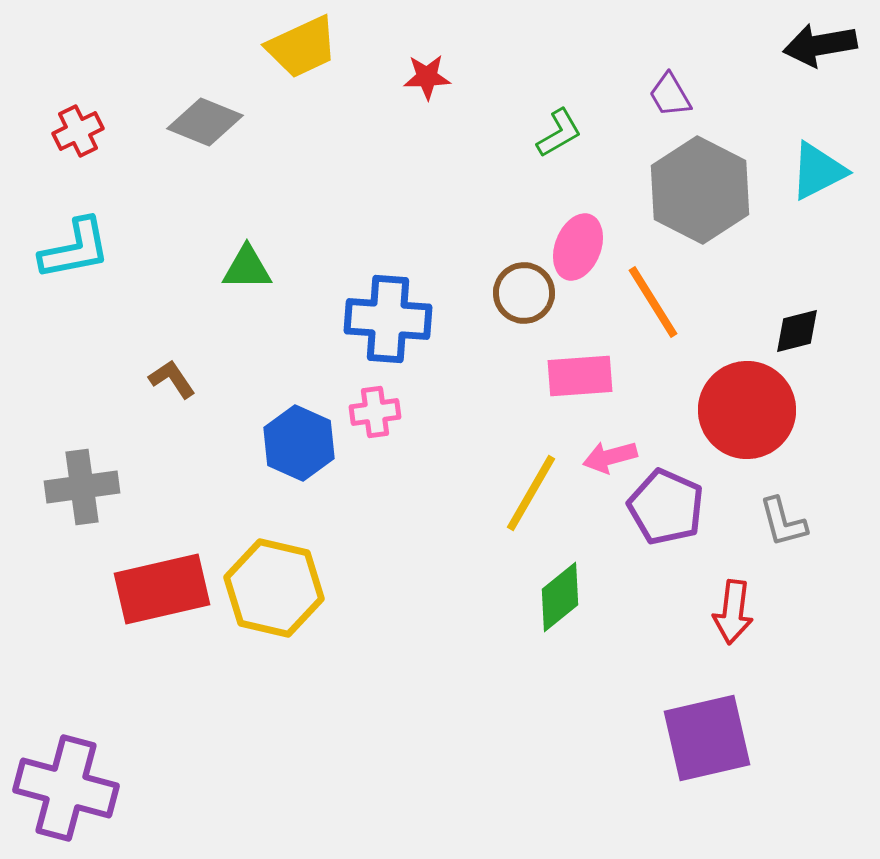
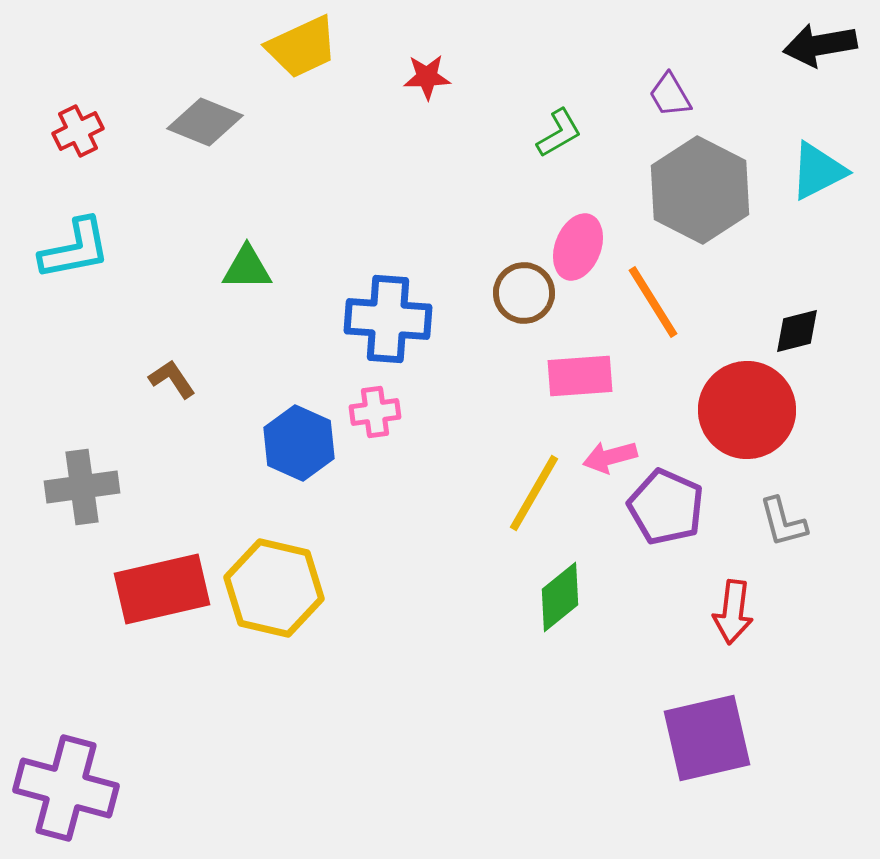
yellow line: moved 3 px right
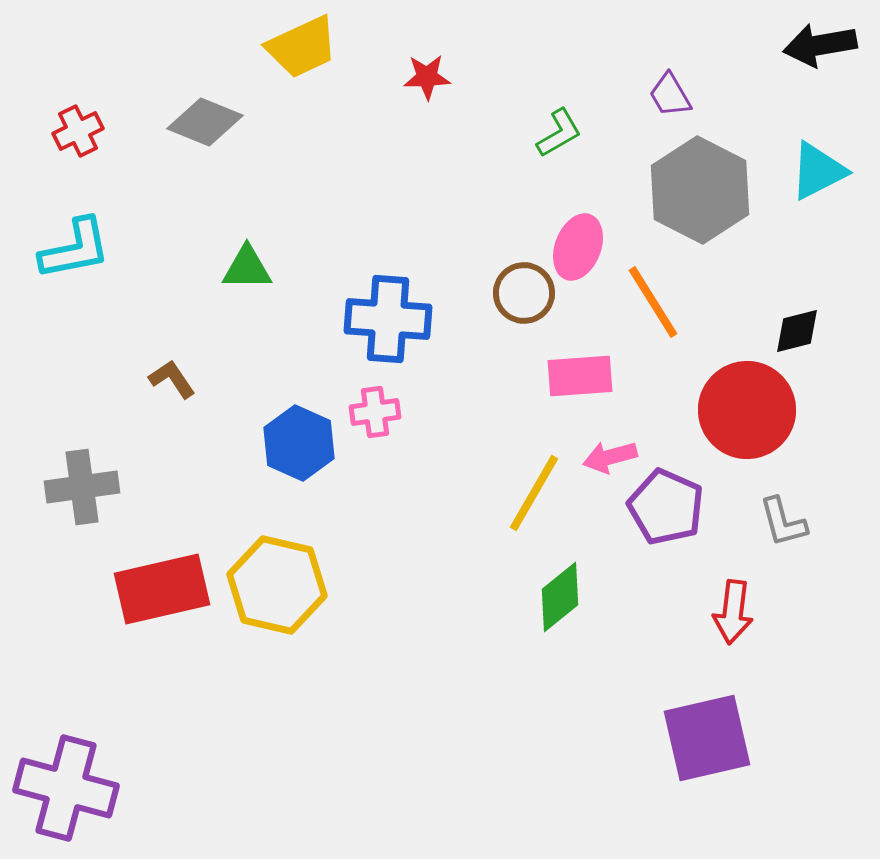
yellow hexagon: moved 3 px right, 3 px up
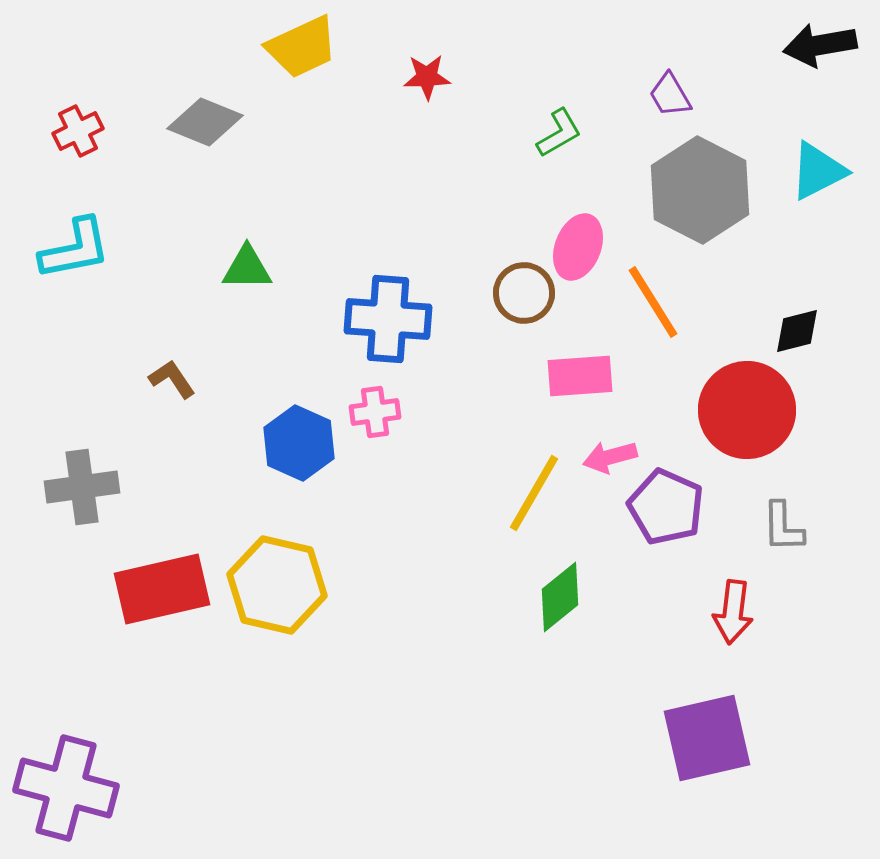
gray L-shape: moved 5 px down; rotated 14 degrees clockwise
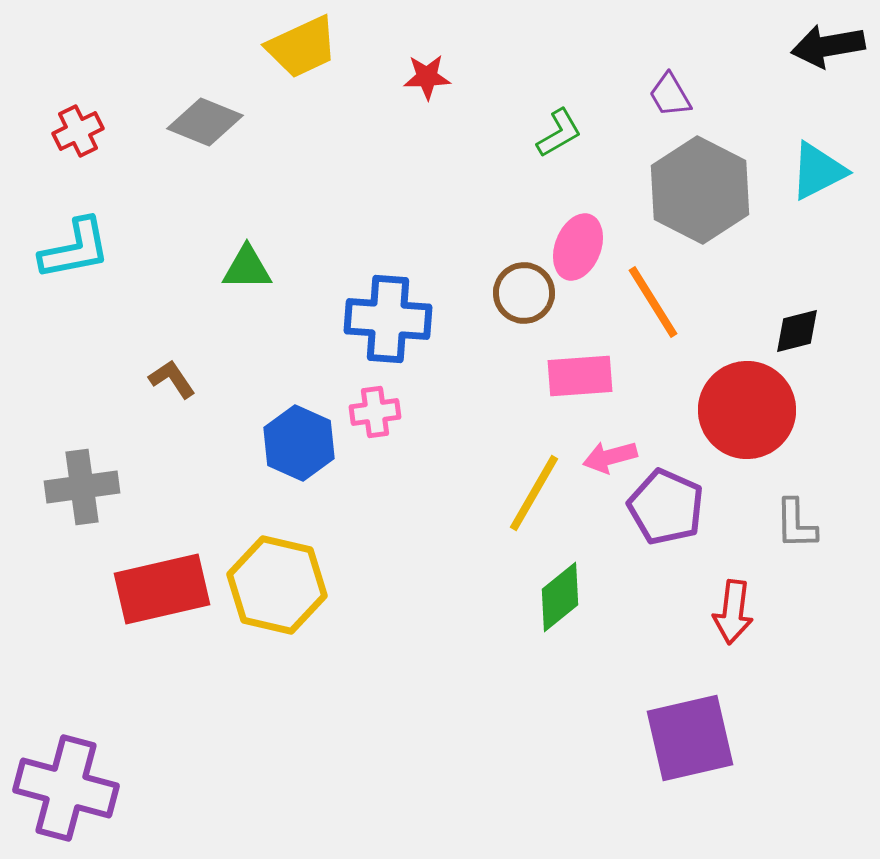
black arrow: moved 8 px right, 1 px down
gray L-shape: moved 13 px right, 3 px up
purple square: moved 17 px left
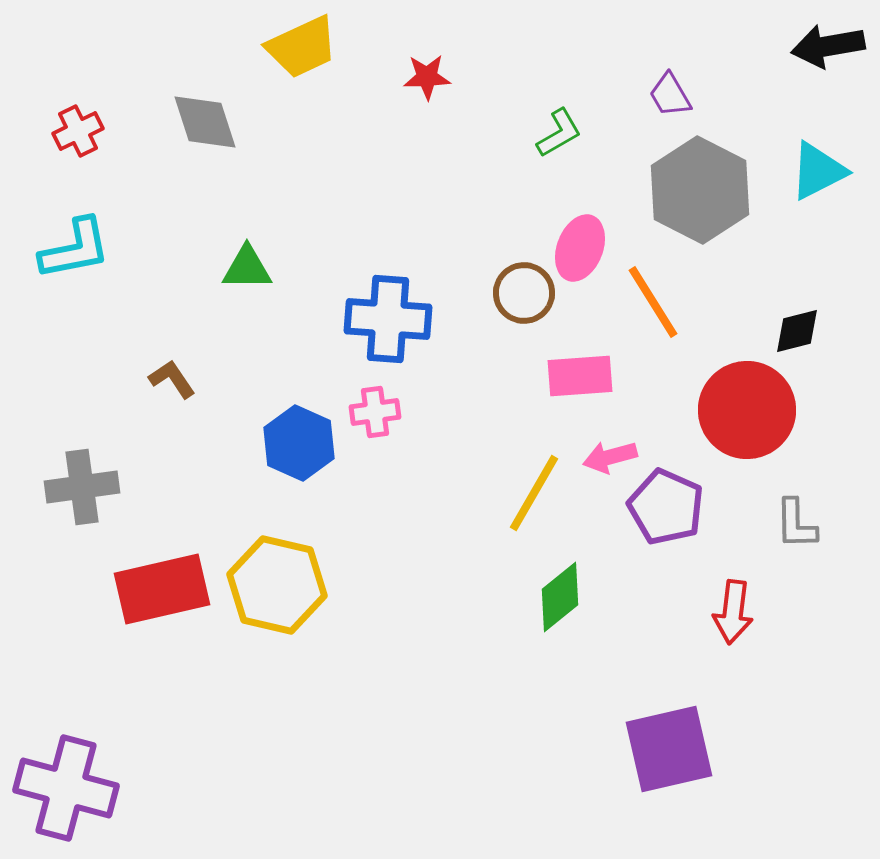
gray diamond: rotated 50 degrees clockwise
pink ellipse: moved 2 px right, 1 px down
purple square: moved 21 px left, 11 px down
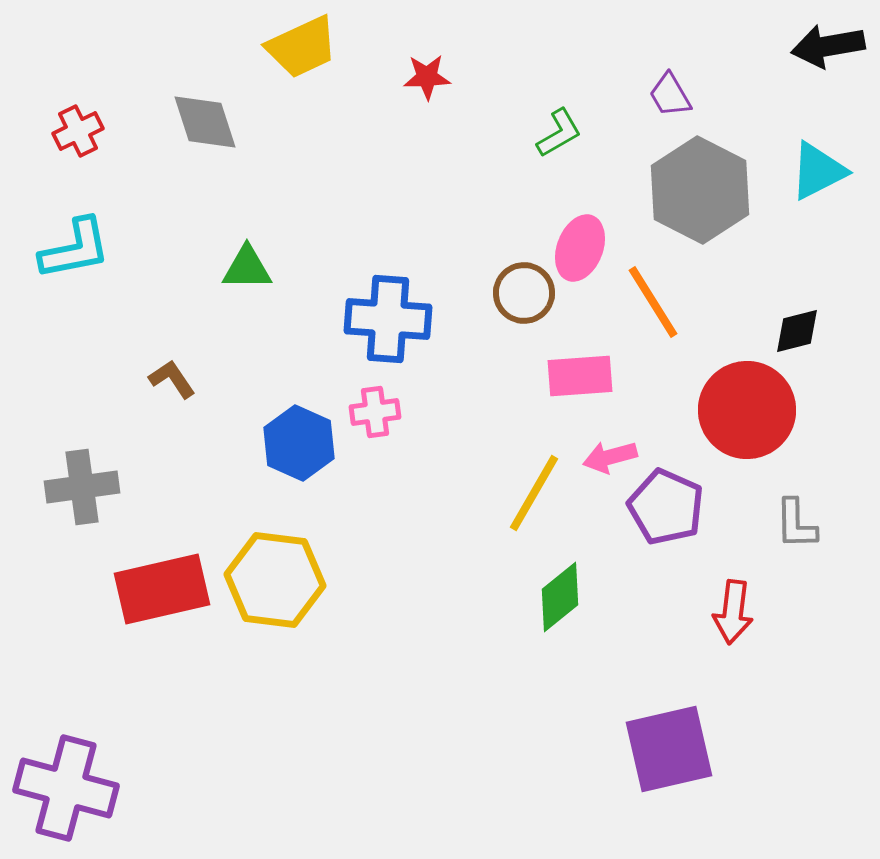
yellow hexagon: moved 2 px left, 5 px up; rotated 6 degrees counterclockwise
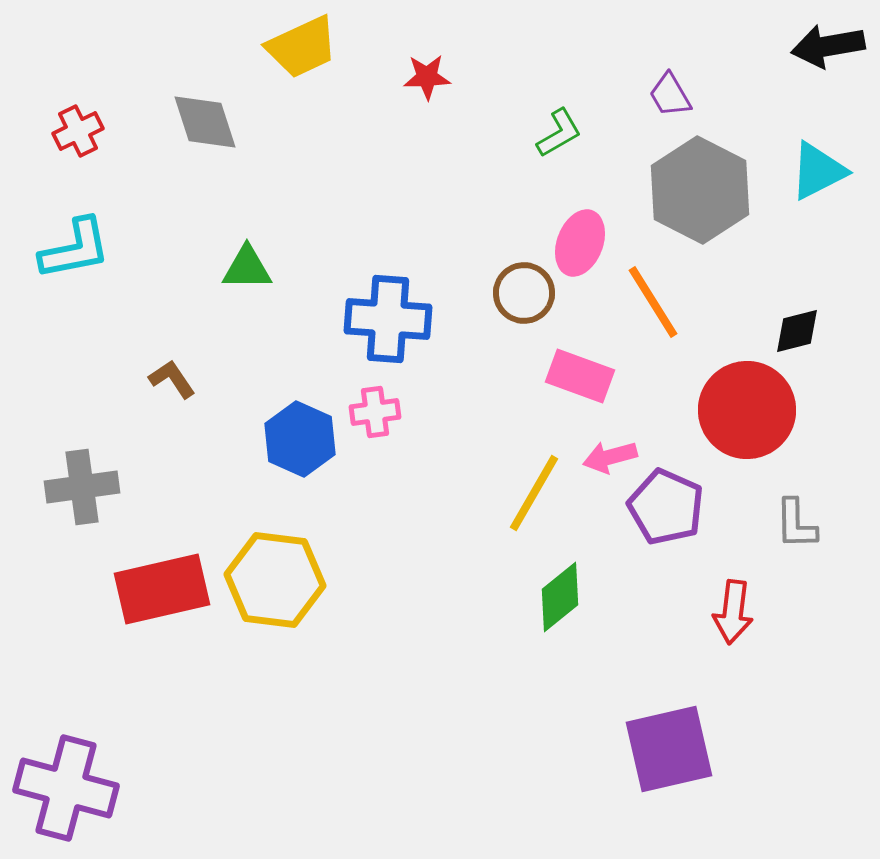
pink ellipse: moved 5 px up
pink rectangle: rotated 24 degrees clockwise
blue hexagon: moved 1 px right, 4 px up
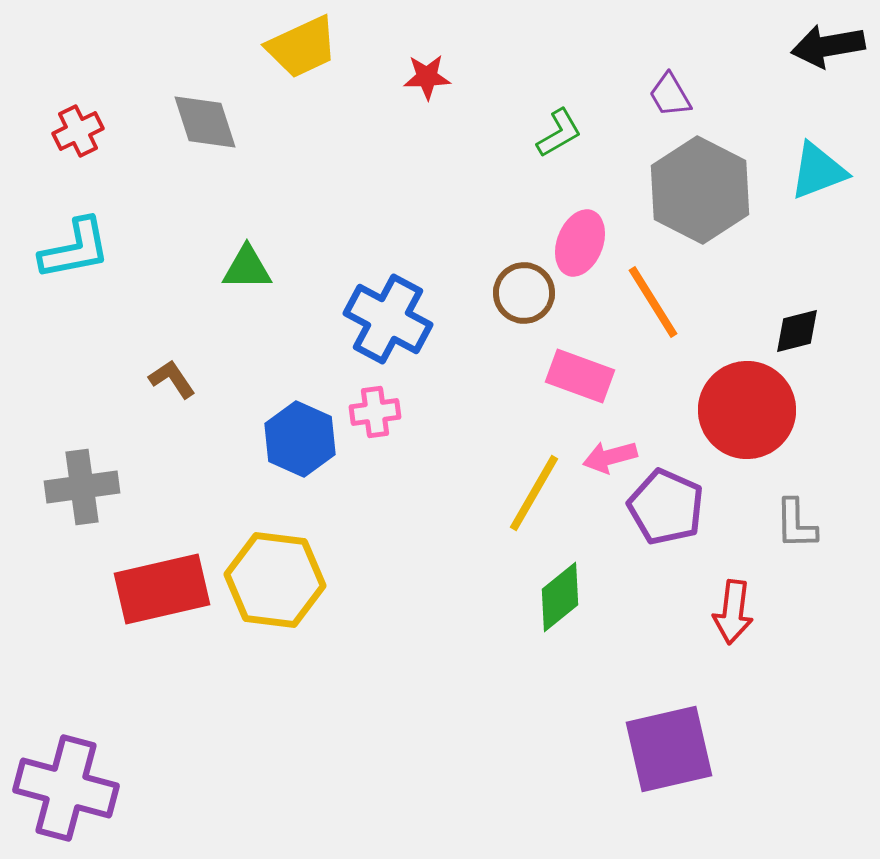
cyan triangle: rotated 6 degrees clockwise
blue cross: rotated 24 degrees clockwise
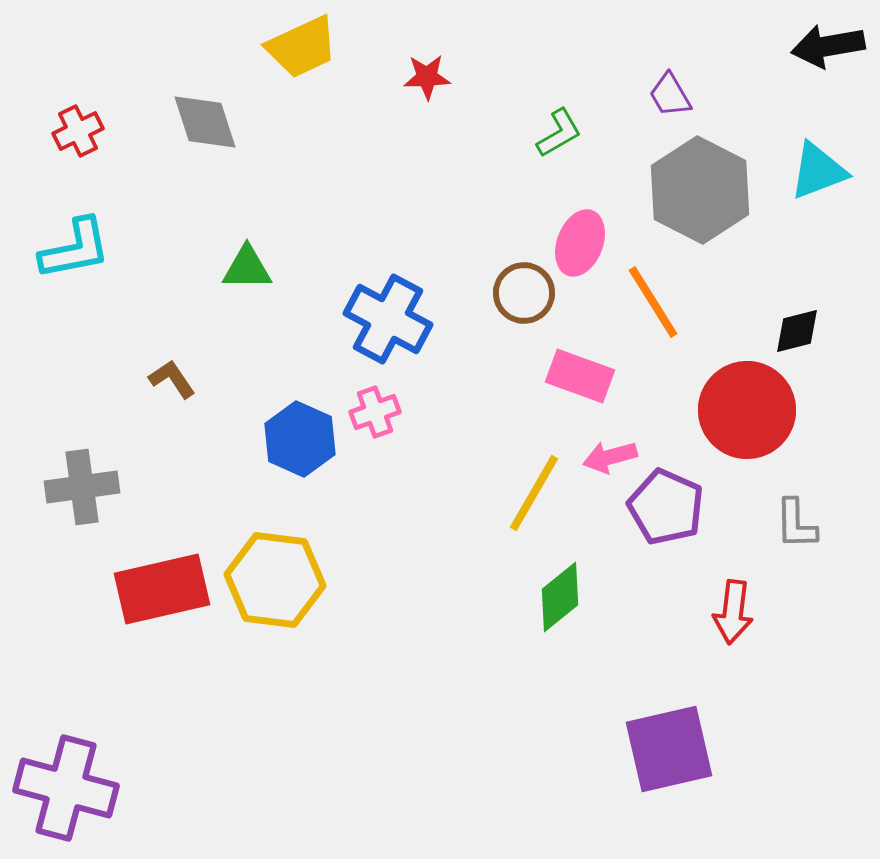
pink cross: rotated 12 degrees counterclockwise
